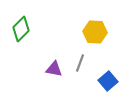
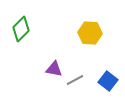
yellow hexagon: moved 5 px left, 1 px down
gray line: moved 5 px left, 17 px down; rotated 42 degrees clockwise
blue square: rotated 12 degrees counterclockwise
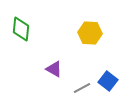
green diamond: rotated 40 degrees counterclockwise
purple triangle: rotated 18 degrees clockwise
gray line: moved 7 px right, 8 px down
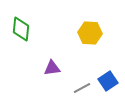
purple triangle: moved 2 px left, 1 px up; rotated 36 degrees counterclockwise
blue square: rotated 18 degrees clockwise
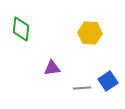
gray line: rotated 24 degrees clockwise
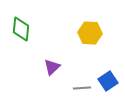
purple triangle: moved 1 px up; rotated 36 degrees counterclockwise
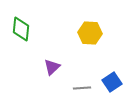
blue square: moved 4 px right, 1 px down
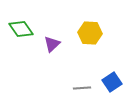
green diamond: rotated 40 degrees counterclockwise
purple triangle: moved 23 px up
